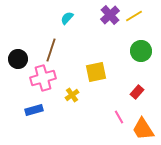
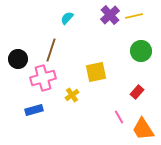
yellow line: rotated 18 degrees clockwise
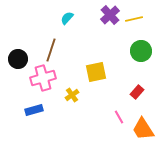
yellow line: moved 3 px down
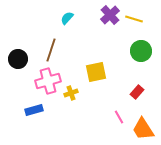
yellow line: rotated 30 degrees clockwise
pink cross: moved 5 px right, 3 px down
yellow cross: moved 1 px left, 2 px up; rotated 16 degrees clockwise
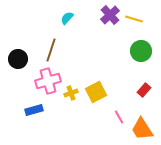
yellow square: moved 20 px down; rotated 15 degrees counterclockwise
red rectangle: moved 7 px right, 2 px up
orange trapezoid: moved 1 px left
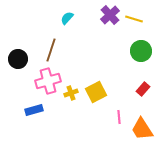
red rectangle: moved 1 px left, 1 px up
pink line: rotated 24 degrees clockwise
